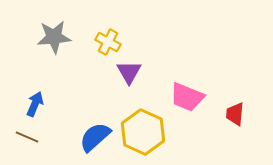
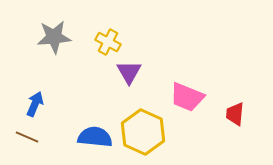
blue semicircle: rotated 48 degrees clockwise
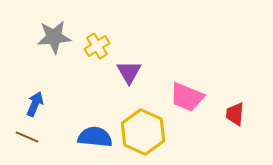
yellow cross: moved 11 px left, 4 px down; rotated 30 degrees clockwise
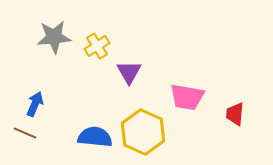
pink trapezoid: rotated 12 degrees counterclockwise
brown line: moved 2 px left, 4 px up
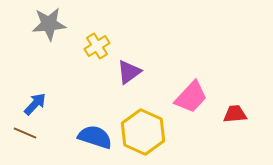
gray star: moved 5 px left, 13 px up
purple triangle: rotated 24 degrees clockwise
pink trapezoid: moved 4 px right; rotated 57 degrees counterclockwise
blue arrow: rotated 20 degrees clockwise
red trapezoid: rotated 80 degrees clockwise
blue semicircle: rotated 12 degrees clockwise
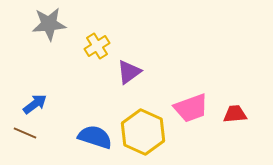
pink trapezoid: moved 11 px down; rotated 27 degrees clockwise
blue arrow: rotated 10 degrees clockwise
